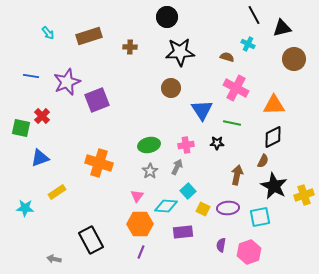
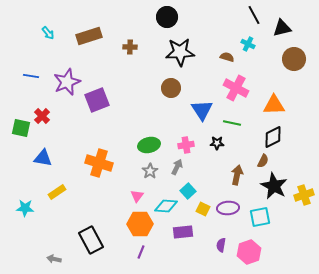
blue triangle at (40, 158): moved 3 px right; rotated 30 degrees clockwise
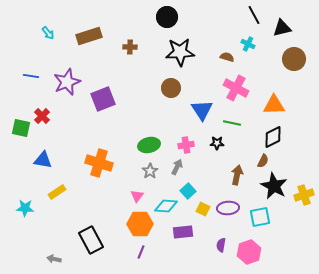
purple square at (97, 100): moved 6 px right, 1 px up
blue triangle at (43, 158): moved 2 px down
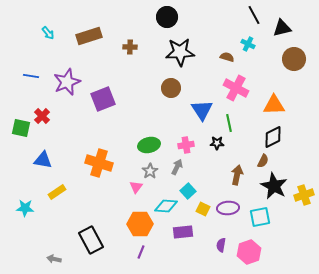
green line at (232, 123): moved 3 px left; rotated 66 degrees clockwise
pink triangle at (137, 196): moved 1 px left, 9 px up
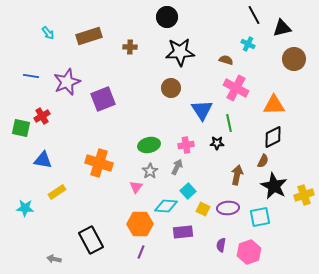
brown semicircle at (227, 57): moved 1 px left, 3 px down
red cross at (42, 116): rotated 14 degrees clockwise
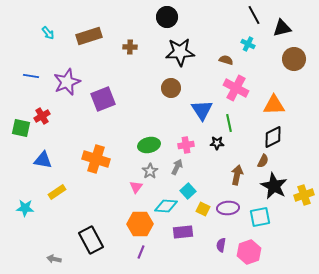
orange cross at (99, 163): moved 3 px left, 4 px up
